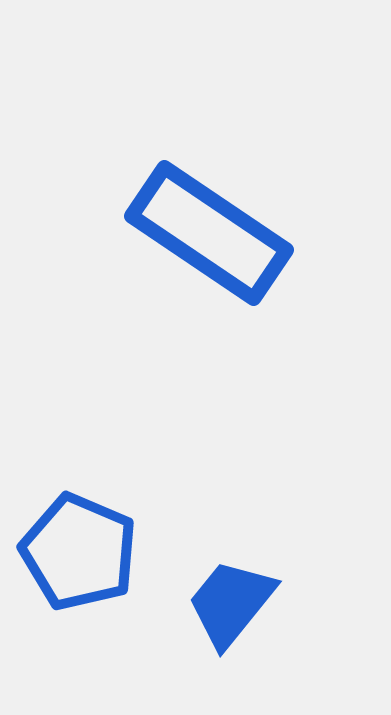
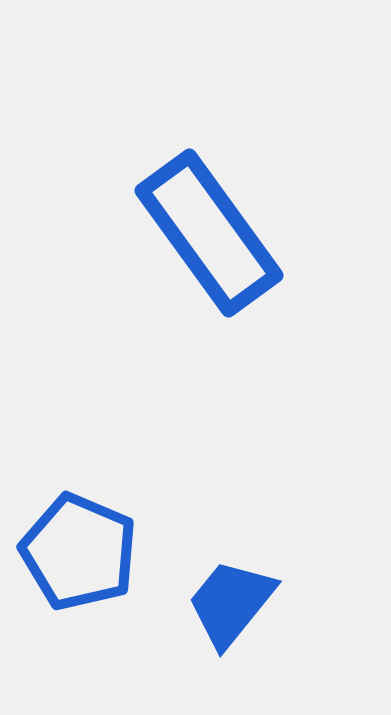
blue rectangle: rotated 20 degrees clockwise
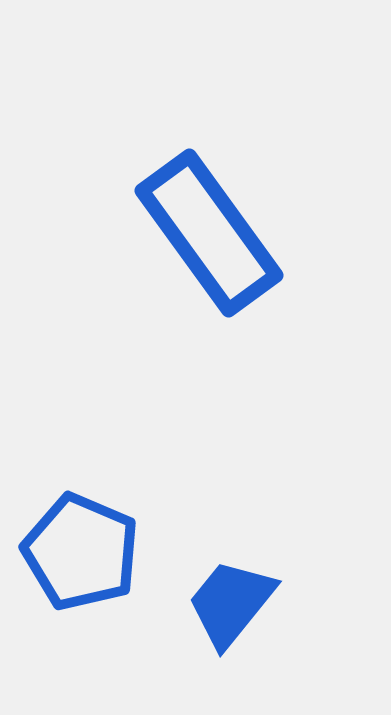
blue pentagon: moved 2 px right
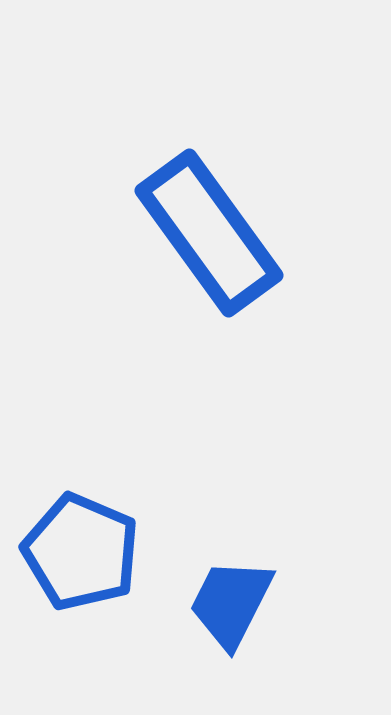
blue trapezoid: rotated 12 degrees counterclockwise
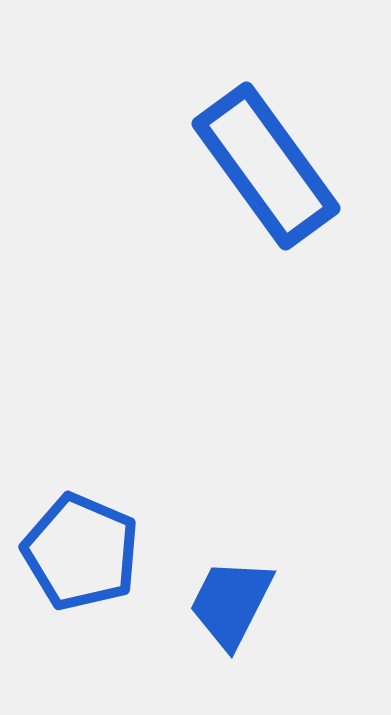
blue rectangle: moved 57 px right, 67 px up
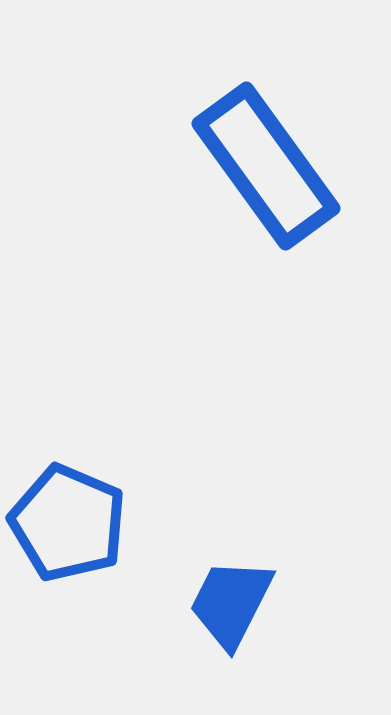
blue pentagon: moved 13 px left, 29 px up
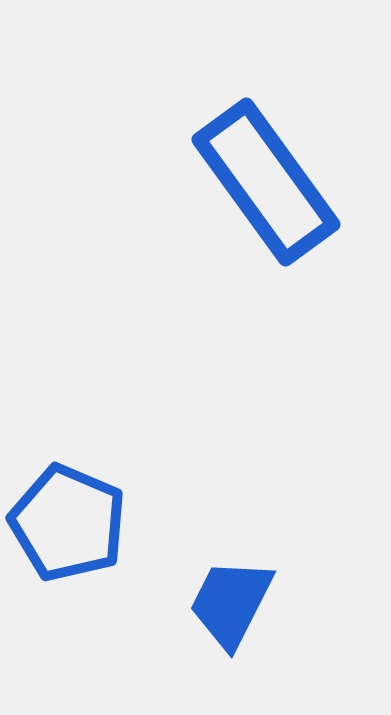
blue rectangle: moved 16 px down
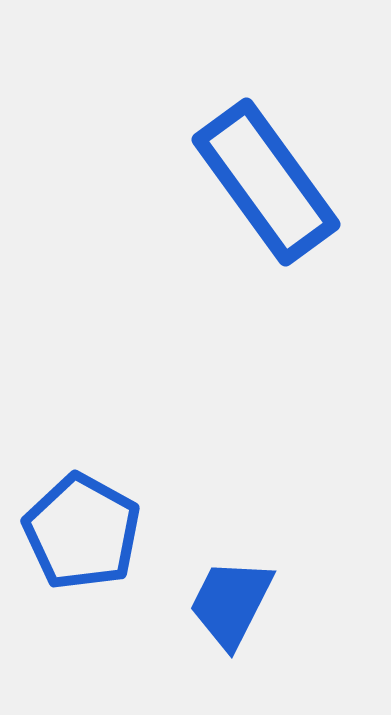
blue pentagon: moved 14 px right, 9 px down; rotated 6 degrees clockwise
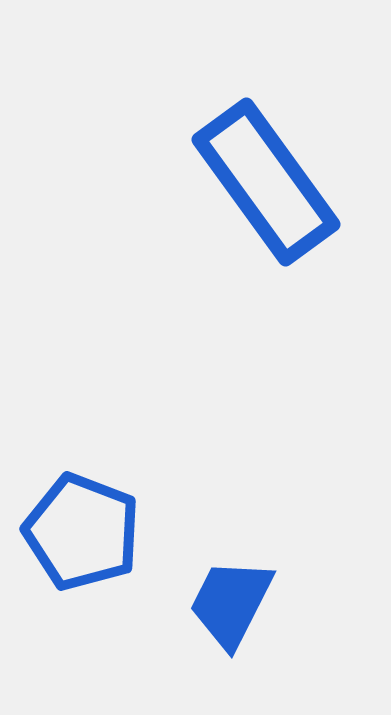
blue pentagon: rotated 8 degrees counterclockwise
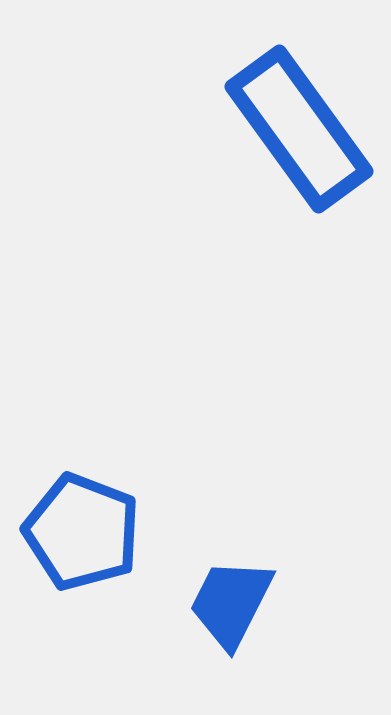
blue rectangle: moved 33 px right, 53 px up
